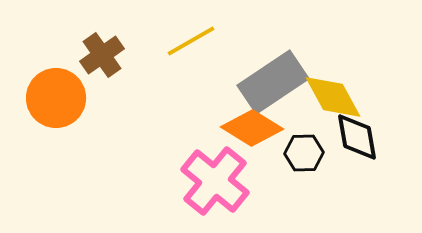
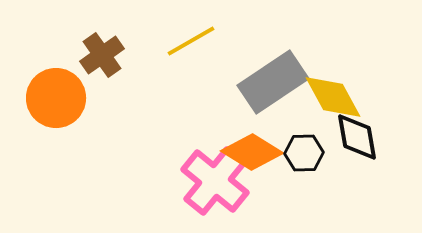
orange diamond: moved 24 px down
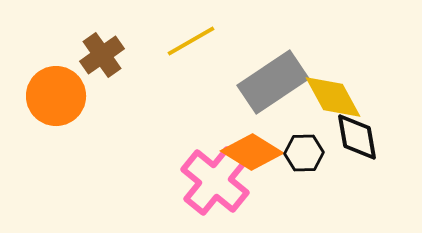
orange circle: moved 2 px up
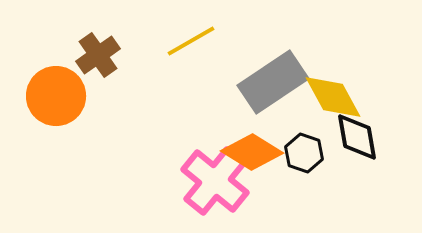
brown cross: moved 4 px left
black hexagon: rotated 21 degrees clockwise
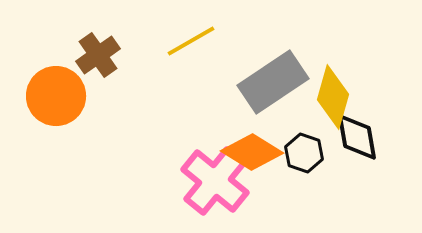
yellow diamond: rotated 44 degrees clockwise
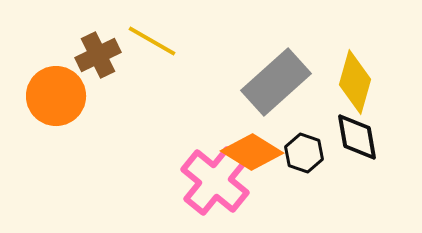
yellow line: moved 39 px left; rotated 60 degrees clockwise
brown cross: rotated 9 degrees clockwise
gray rectangle: moved 3 px right; rotated 8 degrees counterclockwise
yellow diamond: moved 22 px right, 15 px up
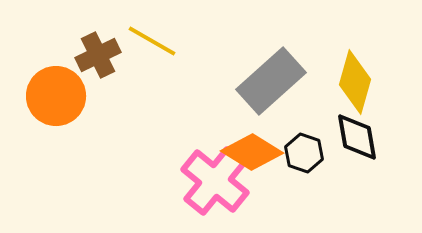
gray rectangle: moved 5 px left, 1 px up
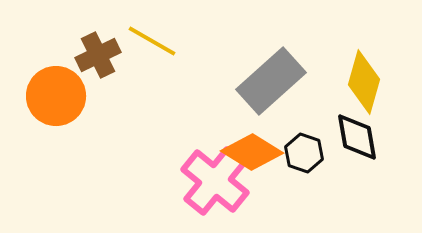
yellow diamond: moved 9 px right
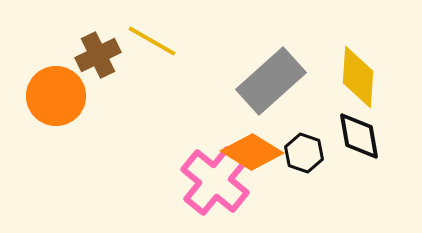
yellow diamond: moved 6 px left, 5 px up; rotated 12 degrees counterclockwise
black diamond: moved 2 px right, 1 px up
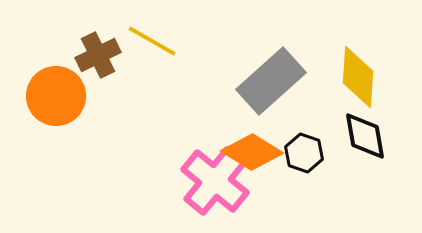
black diamond: moved 6 px right
